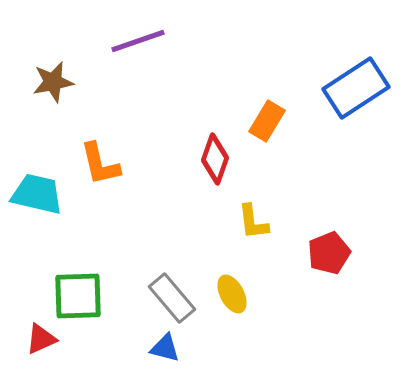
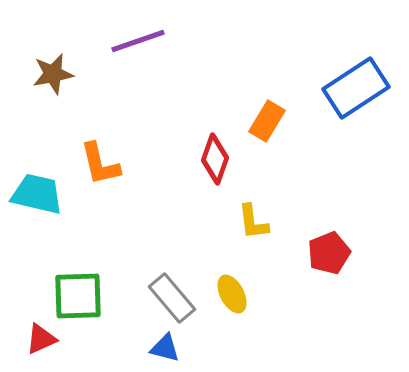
brown star: moved 8 px up
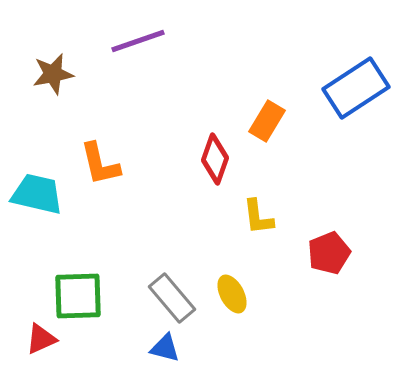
yellow L-shape: moved 5 px right, 5 px up
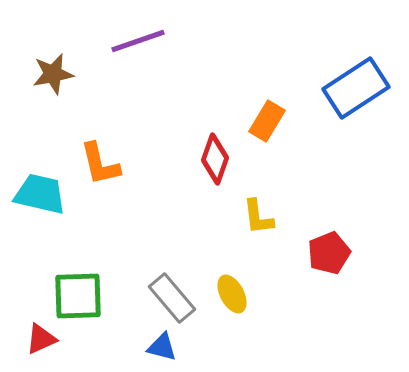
cyan trapezoid: moved 3 px right
blue triangle: moved 3 px left, 1 px up
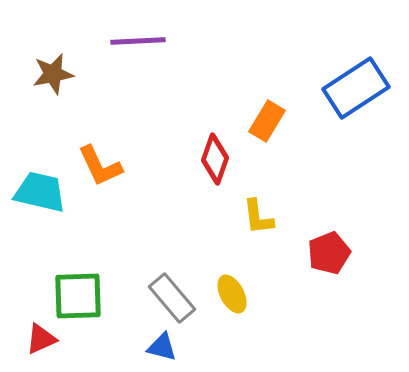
purple line: rotated 16 degrees clockwise
orange L-shape: moved 2 px down; rotated 12 degrees counterclockwise
cyan trapezoid: moved 2 px up
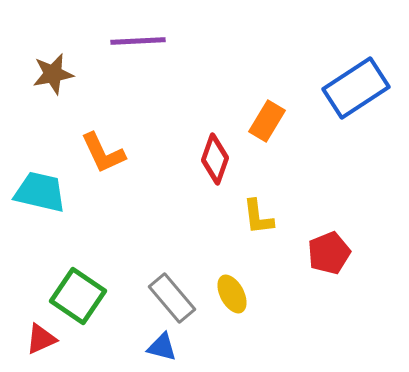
orange L-shape: moved 3 px right, 13 px up
green square: rotated 36 degrees clockwise
